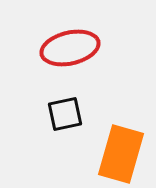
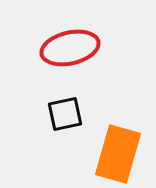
orange rectangle: moved 3 px left
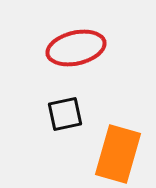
red ellipse: moved 6 px right
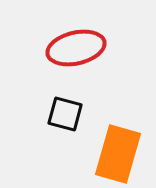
black square: rotated 27 degrees clockwise
